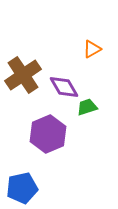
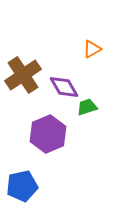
blue pentagon: moved 2 px up
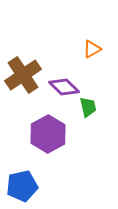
purple diamond: rotated 16 degrees counterclockwise
green trapezoid: moved 1 px right; rotated 95 degrees clockwise
purple hexagon: rotated 6 degrees counterclockwise
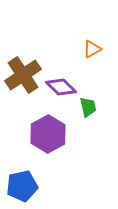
purple diamond: moved 3 px left
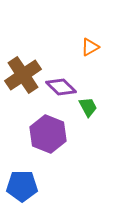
orange triangle: moved 2 px left, 2 px up
green trapezoid: rotated 15 degrees counterclockwise
purple hexagon: rotated 9 degrees counterclockwise
blue pentagon: rotated 12 degrees clockwise
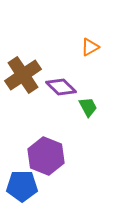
purple hexagon: moved 2 px left, 22 px down
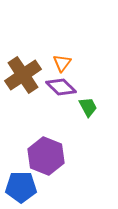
orange triangle: moved 28 px left, 16 px down; rotated 24 degrees counterclockwise
blue pentagon: moved 1 px left, 1 px down
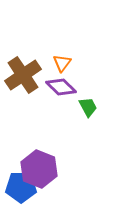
purple hexagon: moved 7 px left, 13 px down
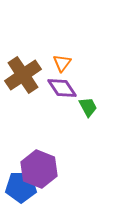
purple diamond: moved 1 px right, 1 px down; rotated 12 degrees clockwise
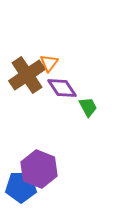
orange triangle: moved 13 px left
brown cross: moved 4 px right
